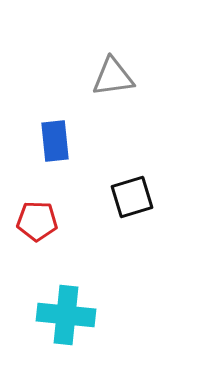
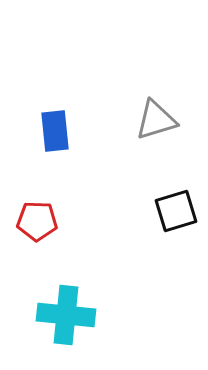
gray triangle: moved 43 px right, 43 px down; rotated 9 degrees counterclockwise
blue rectangle: moved 10 px up
black square: moved 44 px right, 14 px down
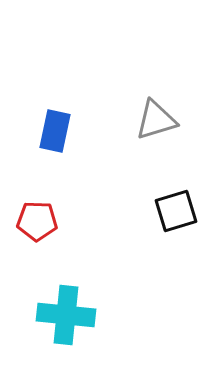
blue rectangle: rotated 18 degrees clockwise
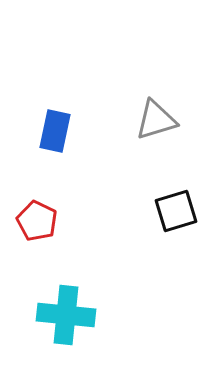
red pentagon: rotated 24 degrees clockwise
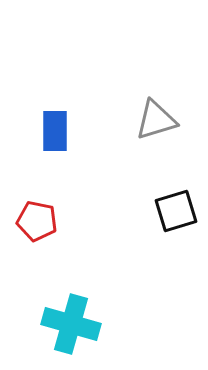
blue rectangle: rotated 12 degrees counterclockwise
red pentagon: rotated 15 degrees counterclockwise
cyan cross: moved 5 px right, 9 px down; rotated 10 degrees clockwise
